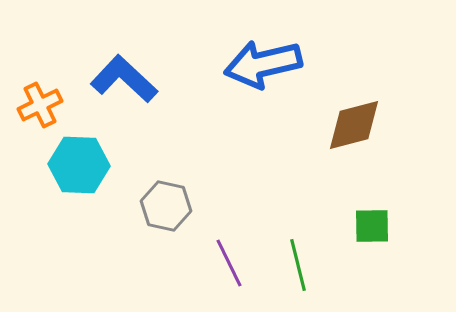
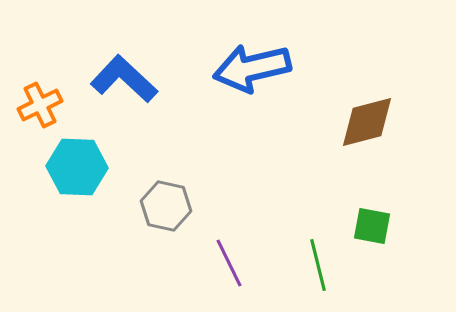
blue arrow: moved 11 px left, 4 px down
brown diamond: moved 13 px right, 3 px up
cyan hexagon: moved 2 px left, 2 px down
green square: rotated 12 degrees clockwise
green line: moved 20 px right
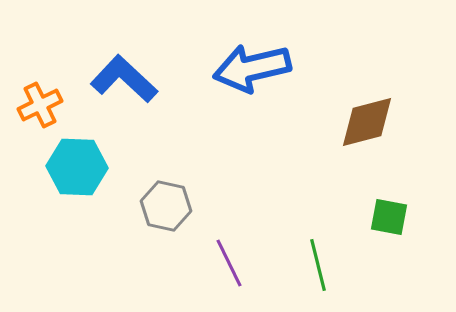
green square: moved 17 px right, 9 px up
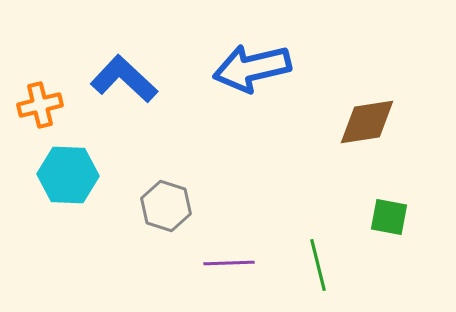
orange cross: rotated 12 degrees clockwise
brown diamond: rotated 6 degrees clockwise
cyan hexagon: moved 9 px left, 8 px down
gray hexagon: rotated 6 degrees clockwise
purple line: rotated 66 degrees counterclockwise
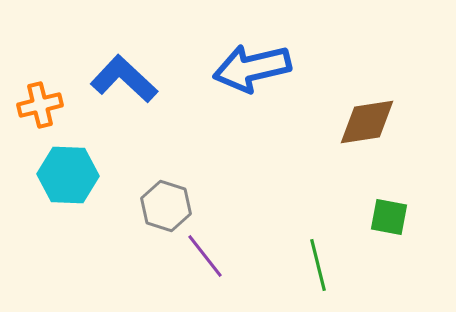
purple line: moved 24 px left, 7 px up; rotated 54 degrees clockwise
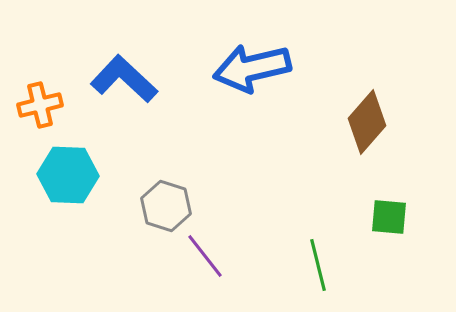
brown diamond: rotated 40 degrees counterclockwise
green square: rotated 6 degrees counterclockwise
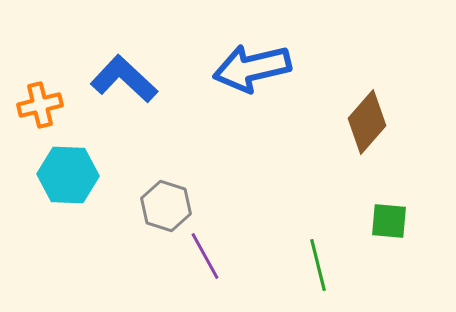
green square: moved 4 px down
purple line: rotated 9 degrees clockwise
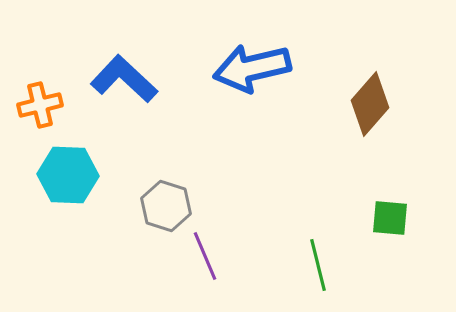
brown diamond: moved 3 px right, 18 px up
green square: moved 1 px right, 3 px up
purple line: rotated 6 degrees clockwise
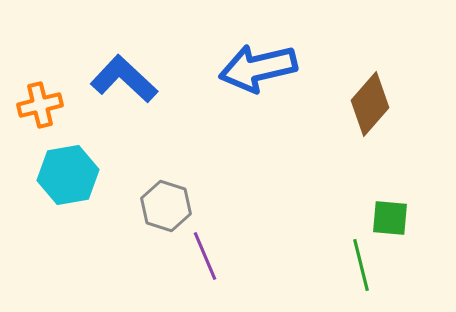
blue arrow: moved 6 px right
cyan hexagon: rotated 12 degrees counterclockwise
green line: moved 43 px right
